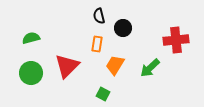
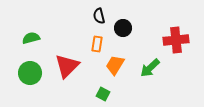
green circle: moved 1 px left
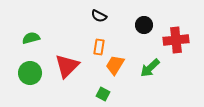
black semicircle: rotated 49 degrees counterclockwise
black circle: moved 21 px right, 3 px up
orange rectangle: moved 2 px right, 3 px down
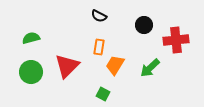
green circle: moved 1 px right, 1 px up
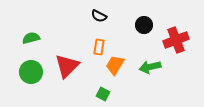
red cross: rotated 15 degrees counterclockwise
green arrow: moved 1 px up; rotated 30 degrees clockwise
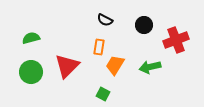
black semicircle: moved 6 px right, 4 px down
